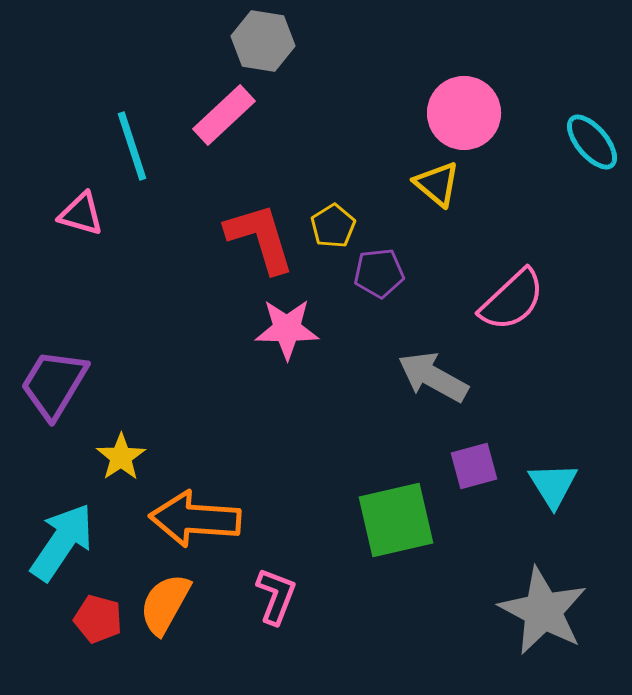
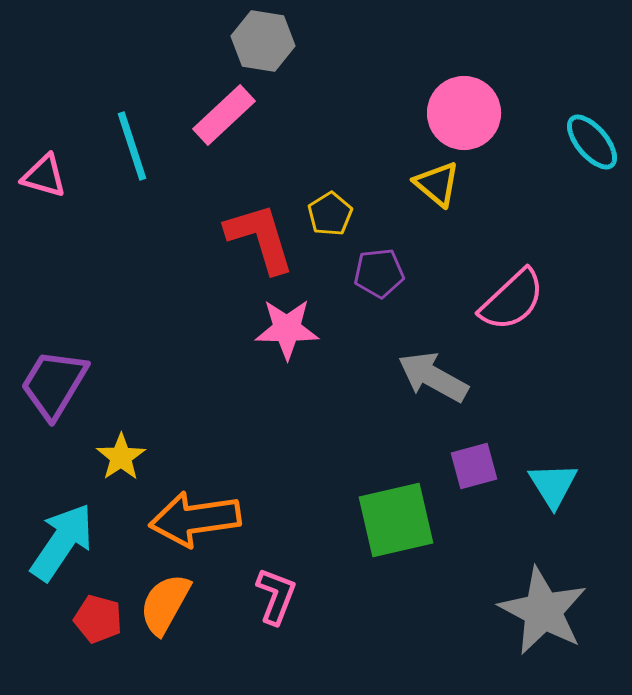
pink triangle: moved 37 px left, 38 px up
yellow pentagon: moved 3 px left, 12 px up
orange arrow: rotated 12 degrees counterclockwise
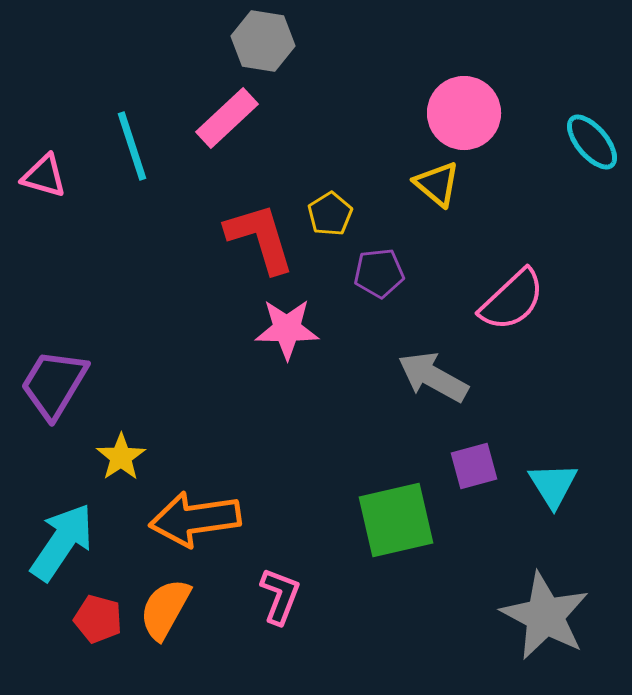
pink rectangle: moved 3 px right, 3 px down
pink L-shape: moved 4 px right
orange semicircle: moved 5 px down
gray star: moved 2 px right, 5 px down
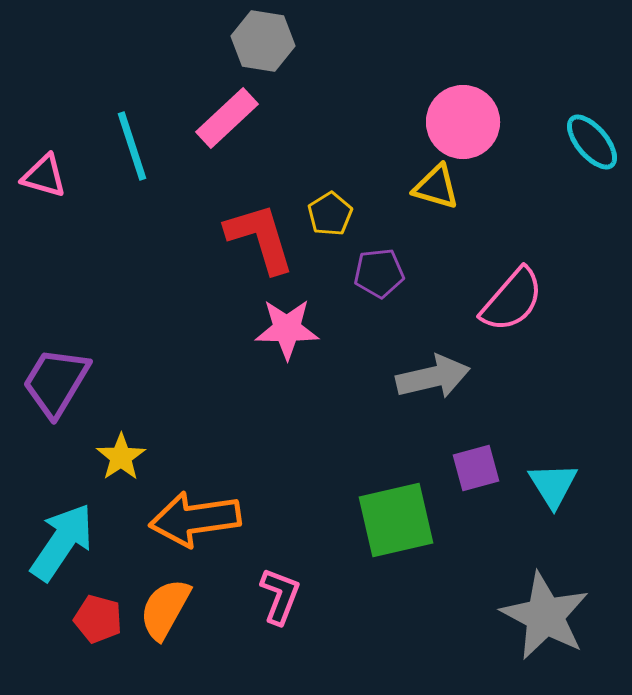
pink circle: moved 1 px left, 9 px down
yellow triangle: moved 1 px left, 3 px down; rotated 24 degrees counterclockwise
pink semicircle: rotated 6 degrees counterclockwise
gray arrow: rotated 138 degrees clockwise
purple trapezoid: moved 2 px right, 2 px up
purple square: moved 2 px right, 2 px down
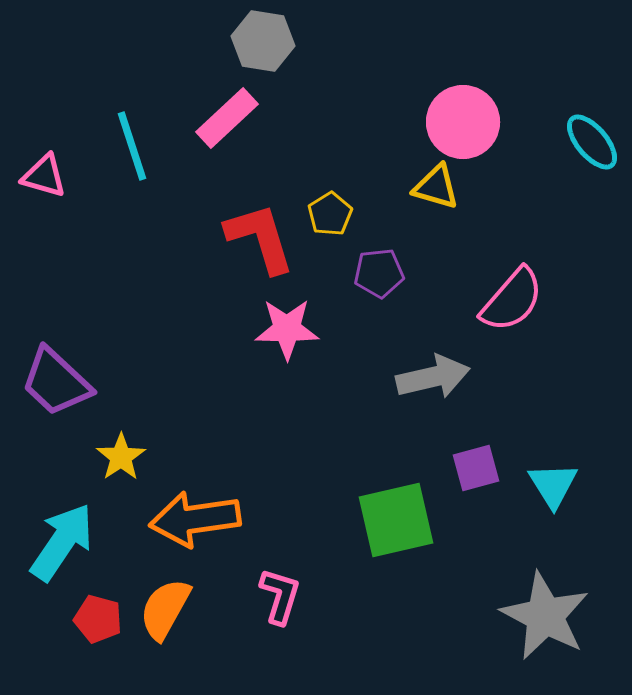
purple trapezoid: rotated 78 degrees counterclockwise
pink L-shape: rotated 4 degrees counterclockwise
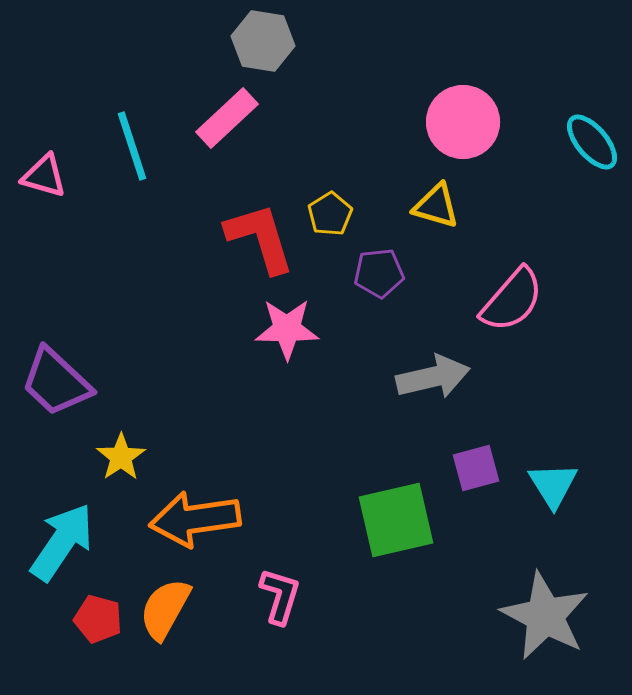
yellow triangle: moved 19 px down
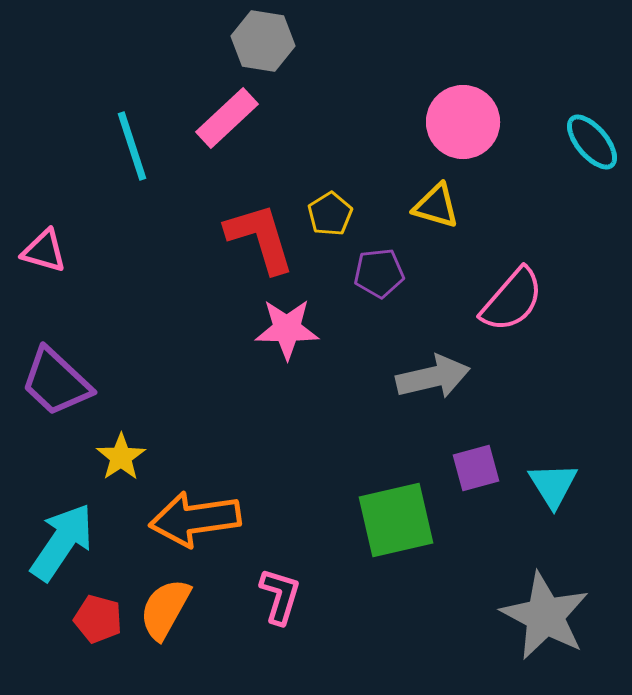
pink triangle: moved 75 px down
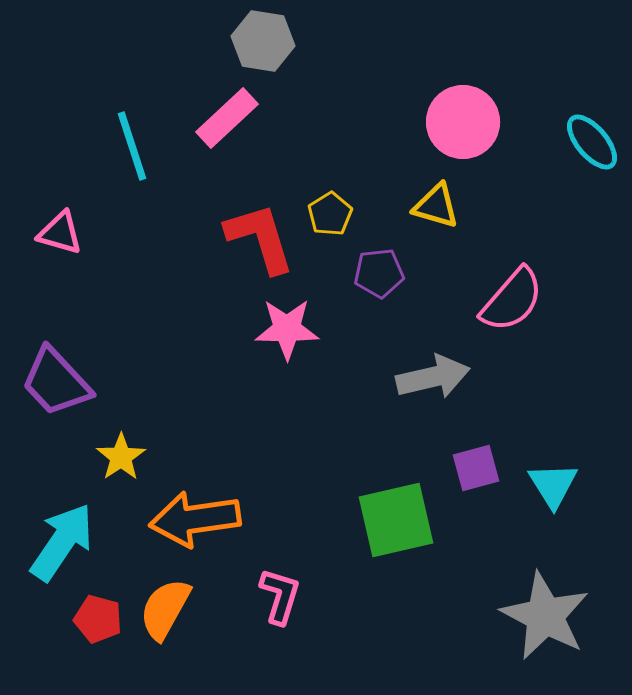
pink triangle: moved 16 px right, 18 px up
purple trapezoid: rotated 4 degrees clockwise
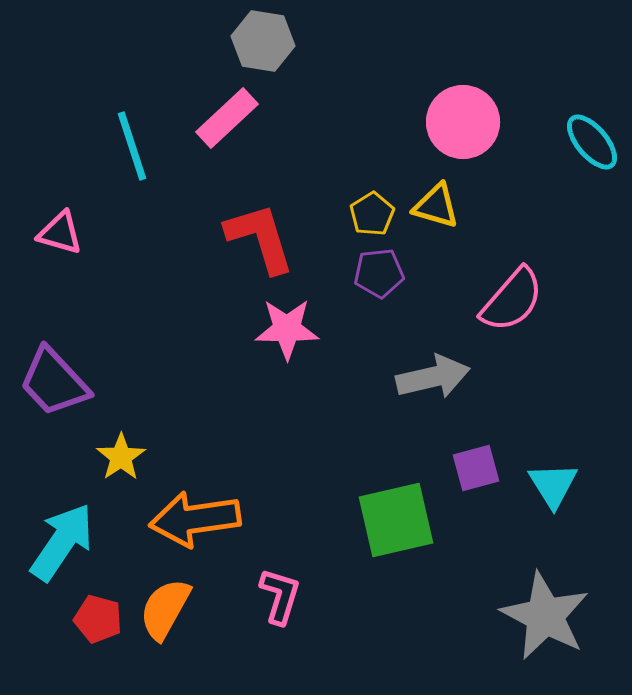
yellow pentagon: moved 42 px right
purple trapezoid: moved 2 px left
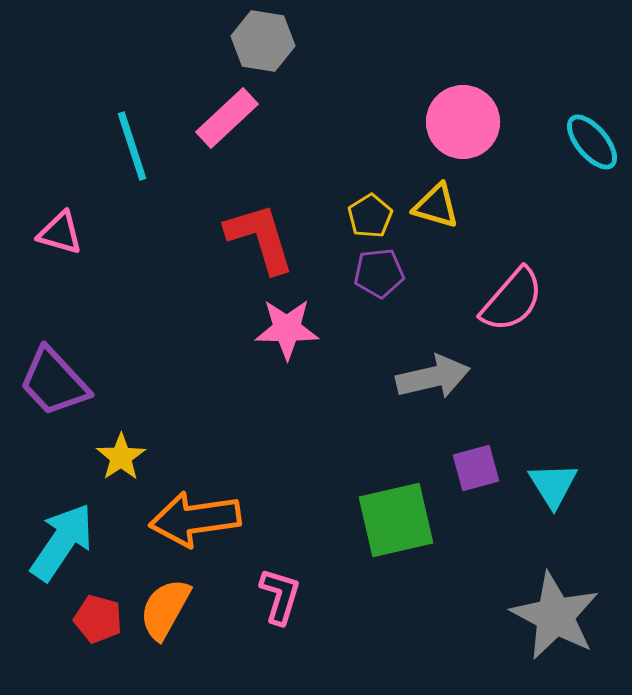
yellow pentagon: moved 2 px left, 2 px down
gray star: moved 10 px right
